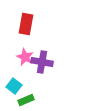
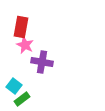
red rectangle: moved 5 px left, 3 px down
pink star: moved 12 px up
green rectangle: moved 4 px left, 1 px up; rotated 14 degrees counterclockwise
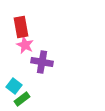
red rectangle: rotated 20 degrees counterclockwise
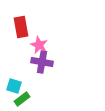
pink star: moved 14 px right
cyan square: rotated 21 degrees counterclockwise
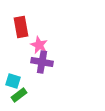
cyan square: moved 1 px left, 5 px up
green rectangle: moved 3 px left, 4 px up
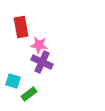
pink star: rotated 18 degrees counterclockwise
purple cross: rotated 15 degrees clockwise
green rectangle: moved 10 px right, 1 px up
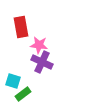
green rectangle: moved 6 px left
